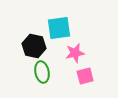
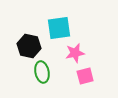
black hexagon: moved 5 px left
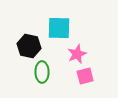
cyan square: rotated 10 degrees clockwise
pink star: moved 2 px right, 1 px down; rotated 12 degrees counterclockwise
green ellipse: rotated 10 degrees clockwise
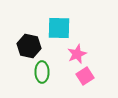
pink square: rotated 18 degrees counterclockwise
